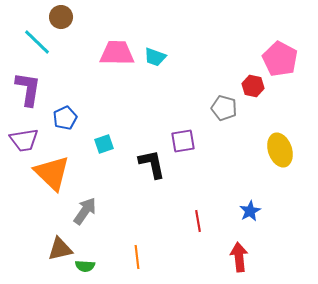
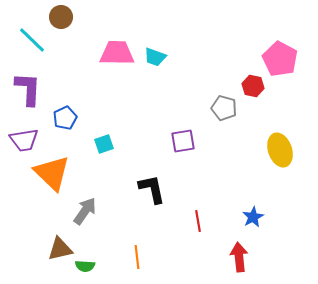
cyan line: moved 5 px left, 2 px up
purple L-shape: rotated 6 degrees counterclockwise
black L-shape: moved 25 px down
blue star: moved 3 px right, 6 px down
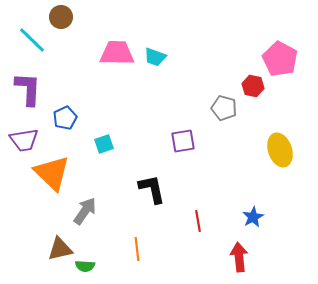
orange line: moved 8 px up
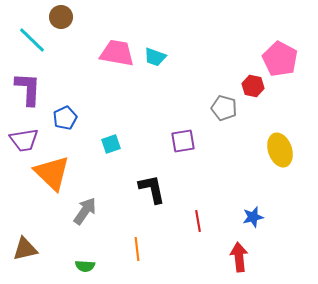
pink trapezoid: rotated 9 degrees clockwise
cyan square: moved 7 px right
blue star: rotated 15 degrees clockwise
brown triangle: moved 35 px left
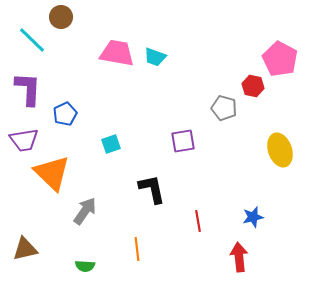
blue pentagon: moved 4 px up
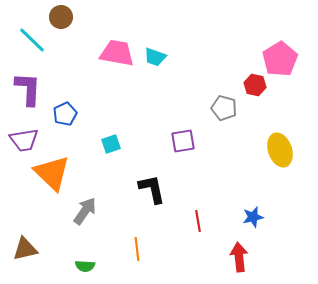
pink pentagon: rotated 12 degrees clockwise
red hexagon: moved 2 px right, 1 px up
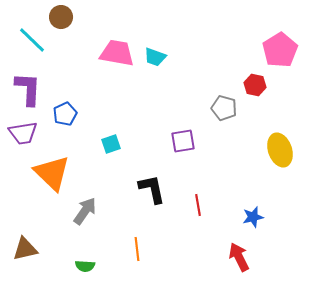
pink pentagon: moved 9 px up
purple trapezoid: moved 1 px left, 7 px up
red line: moved 16 px up
red arrow: rotated 20 degrees counterclockwise
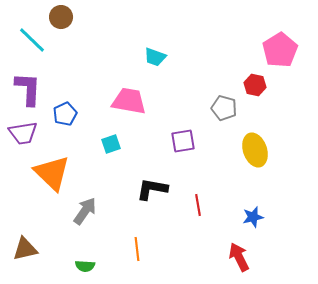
pink trapezoid: moved 12 px right, 48 px down
yellow ellipse: moved 25 px left
black L-shape: rotated 68 degrees counterclockwise
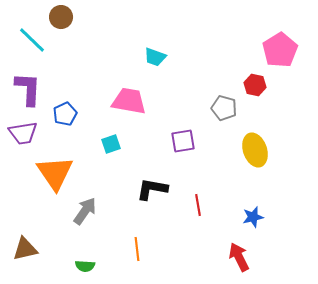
orange triangle: moved 3 px right; rotated 12 degrees clockwise
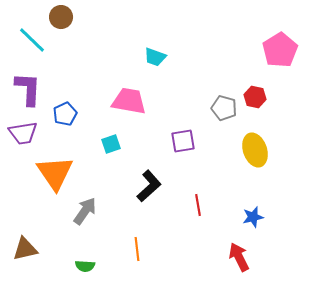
red hexagon: moved 12 px down
black L-shape: moved 3 px left, 3 px up; rotated 128 degrees clockwise
